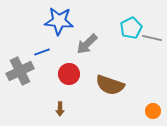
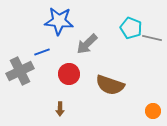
cyan pentagon: rotated 25 degrees counterclockwise
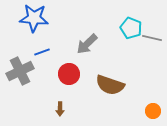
blue star: moved 25 px left, 3 px up
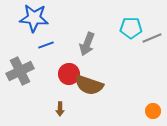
cyan pentagon: rotated 20 degrees counterclockwise
gray line: rotated 36 degrees counterclockwise
gray arrow: rotated 25 degrees counterclockwise
blue line: moved 4 px right, 7 px up
brown semicircle: moved 21 px left
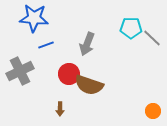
gray line: rotated 66 degrees clockwise
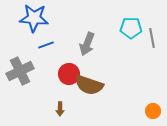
gray line: rotated 36 degrees clockwise
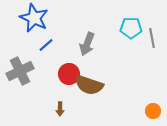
blue star: rotated 20 degrees clockwise
blue line: rotated 21 degrees counterclockwise
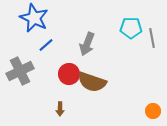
brown semicircle: moved 3 px right, 3 px up
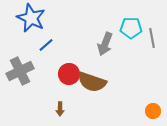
blue star: moved 3 px left
gray arrow: moved 18 px right
